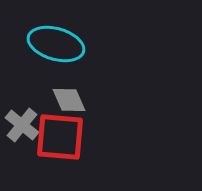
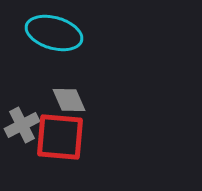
cyan ellipse: moved 2 px left, 11 px up
gray cross: rotated 24 degrees clockwise
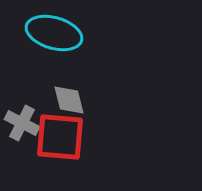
gray diamond: rotated 9 degrees clockwise
gray cross: moved 2 px up; rotated 36 degrees counterclockwise
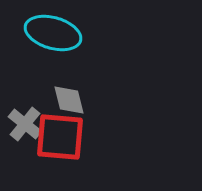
cyan ellipse: moved 1 px left
gray cross: moved 3 px right, 1 px down; rotated 12 degrees clockwise
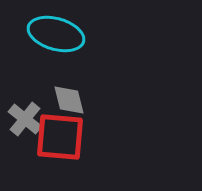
cyan ellipse: moved 3 px right, 1 px down
gray cross: moved 5 px up
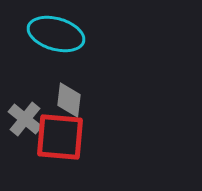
gray diamond: rotated 21 degrees clockwise
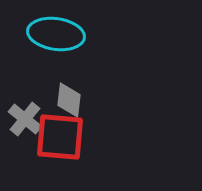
cyan ellipse: rotated 8 degrees counterclockwise
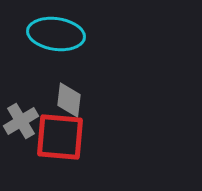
gray cross: moved 4 px left, 2 px down; rotated 20 degrees clockwise
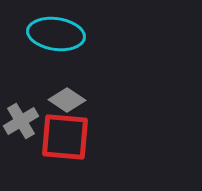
gray diamond: moved 2 px left; rotated 63 degrees counterclockwise
red square: moved 5 px right
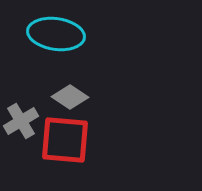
gray diamond: moved 3 px right, 3 px up
red square: moved 3 px down
